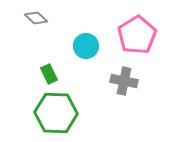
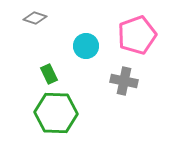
gray diamond: moved 1 px left; rotated 25 degrees counterclockwise
pink pentagon: rotated 12 degrees clockwise
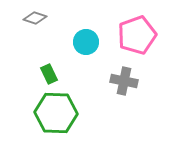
cyan circle: moved 4 px up
